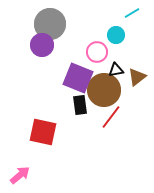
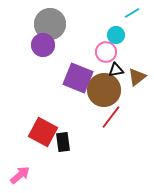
purple circle: moved 1 px right
pink circle: moved 9 px right
black rectangle: moved 17 px left, 37 px down
red square: rotated 16 degrees clockwise
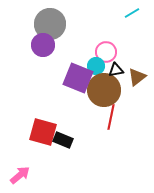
cyan circle: moved 20 px left, 31 px down
red line: rotated 25 degrees counterclockwise
red square: rotated 12 degrees counterclockwise
black rectangle: moved 2 px up; rotated 60 degrees counterclockwise
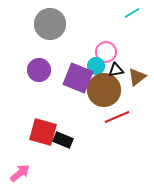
purple circle: moved 4 px left, 25 px down
red line: moved 6 px right; rotated 55 degrees clockwise
pink arrow: moved 2 px up
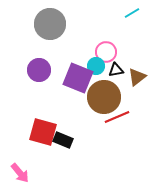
brown circle: moved 7 px down
pink arrow: rotated 90 degrees clockwise
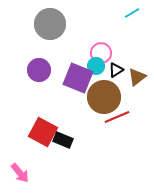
pink circle: moved 5 px left, 1 px down
black triangle: rotated 21 degrees counterclockwise
red square: rotated 12 degrees clockwise
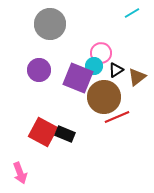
cyan circle: moved 2 px left
black rectangle: moved 2 px right, 6 px up
pink arrow: rotated 20 degrees clockwise
